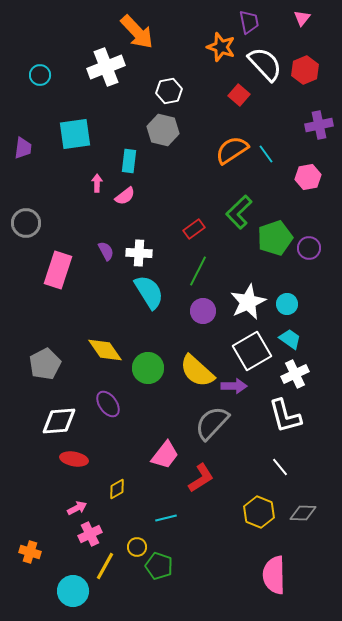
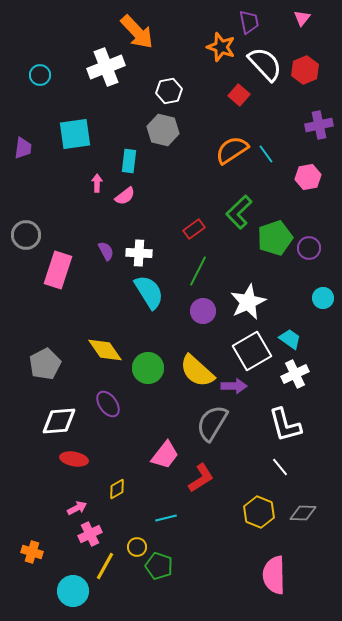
gray circle at (26, 223): moved 12 px down
cyan circle at (287, 304): moved 36 px right, 6 px up
white L-shape at (285, 416): moved 9 px down
gray semicircle at (212, 423): rotated 12 degrees counterclockwise
orange cross at (30, 552): moved 2 px right
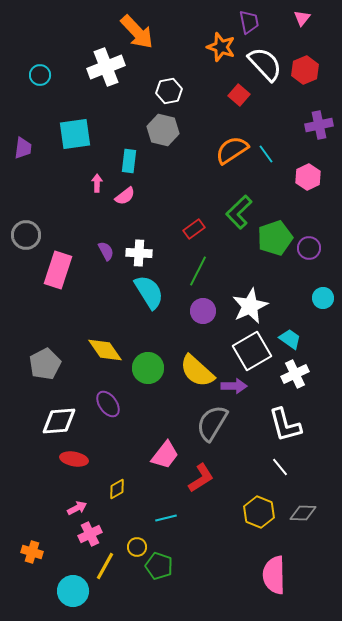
pink hexagon at (308, 177): rotated 15 degrees counterclockwise
white star at (248, 302): moved 2 px right, 4 px down
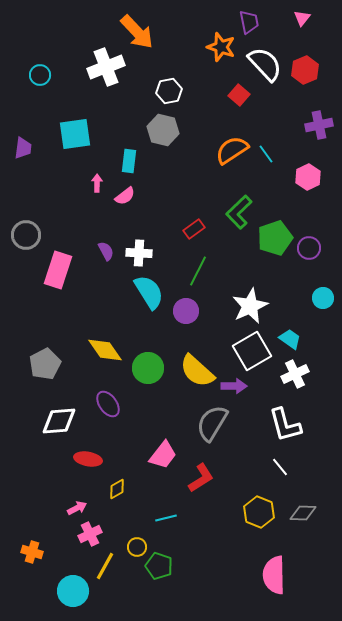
purple circle at (203, 311): moved 17 px left
pink trapezoid at (165, 455): moved 2 px left
red ellipse at (74, 459): moved 14 px right
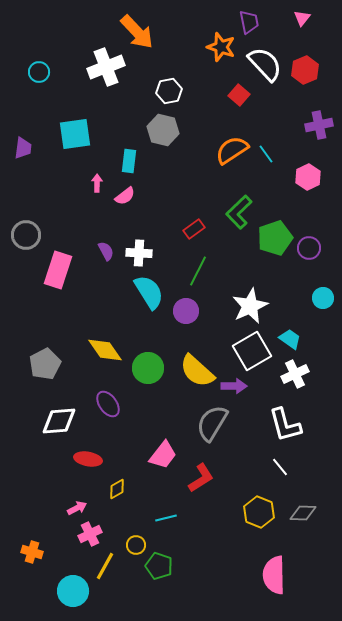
cyan circle at (40, 75): moved 1 px left, 3 px up
yellow circle at (137, 547): moved 1 px left, 2 px up
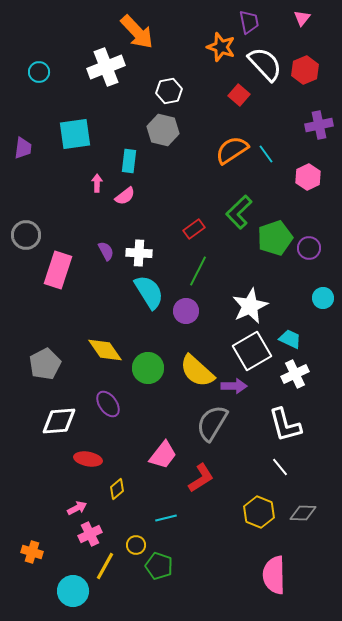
cyan trapezoid at (290, 339): rotated 10 degrees counterclockwise
yellow diamond at (117, 489): rotated 10 degrees counterclockwise
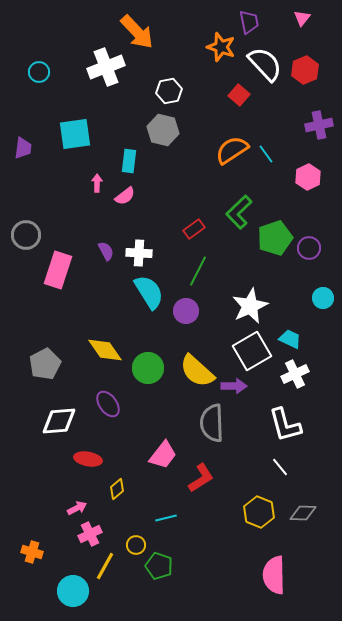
gray semicircle at (212, 423): rotated 33 degrees counterclockwise
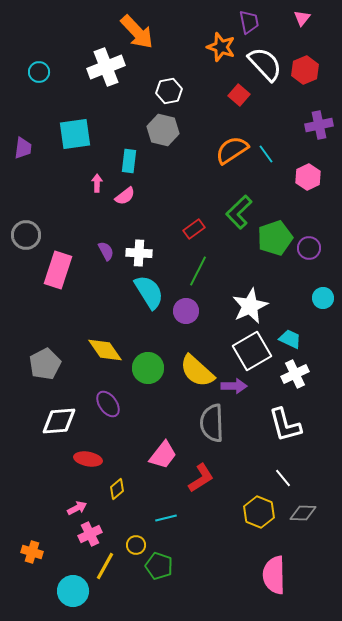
white line at (280, 467): moved 3 px right, 11 px down
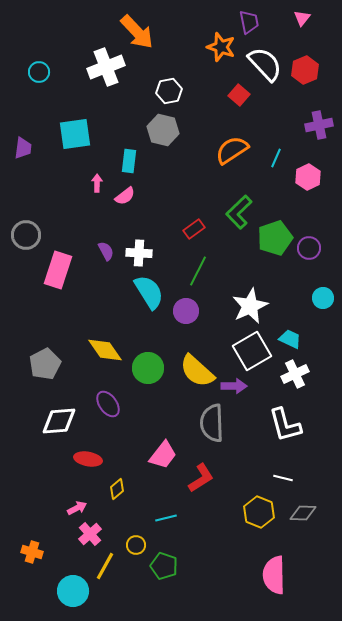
cyan line at (266, 154): moved 10 px right, 4 px down; rotated 60 degrees clockwise
white line at (283, 478): rotated 36 degrees counterclockwise
pink cross at (90, 534): rotated 15 degrees counterclockwise
green pentagon at (159, 566): moved 5 px right
